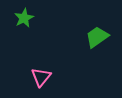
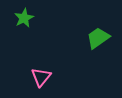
green trapezoid: moved 1 px right, 1 px down
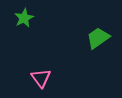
pink triangle: moved 1 px down; rotated 15 degrees counterclockwise
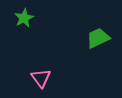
green trapezoid: rotated 10 degrees clockwise
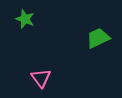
green star: moved 1 px right, 1 px down; rotated 24 degrees counterclockwise
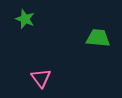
green trapezoid: rotated 30 degrees clockwise
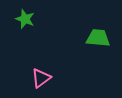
pink triangle: rotated 30 degrees clockwise
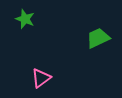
green trapezoid: rotated 30 degrees counterclockwise
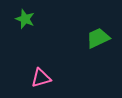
pink triangle: rotated 20 degrees clockwise
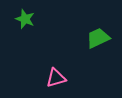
pink triangle: moved 15 px right
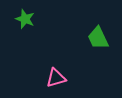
green trapezoid: rotated 90 degrees counterclockwise
